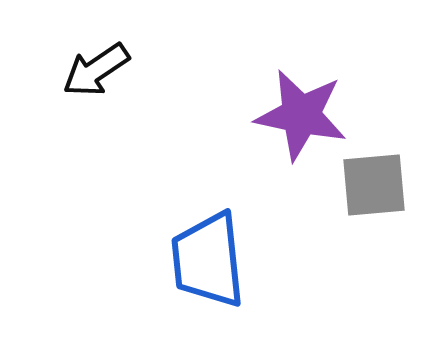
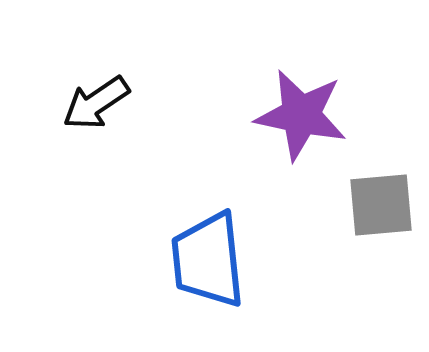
black arrow: moved 33 px down
gray square: moved 7 px right, 20 px down
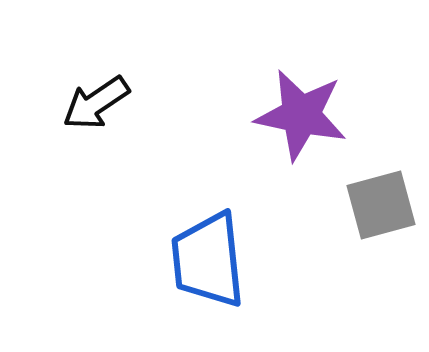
gray square: rotated 10 degrees counterclockwise
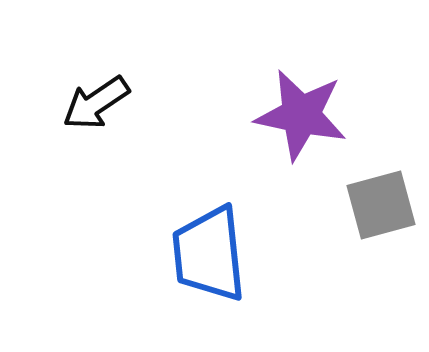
blue trapezoid: moved 1 px right, 6 px up
